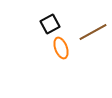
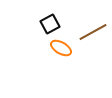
orange ellipse: rotated 40 degrees counterclockwise
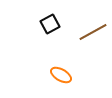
orange ellipse: moved 27 px down
